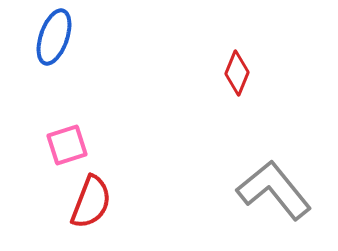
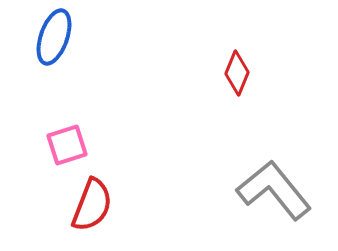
red semicircle: moved 1 px right, 3 px down
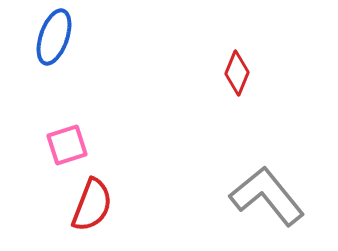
gray L-shape: moved 7 px left, 6 px down
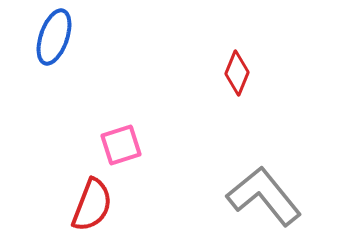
pink square: moved 54 px right
gray L-shape: moved 3 px left
